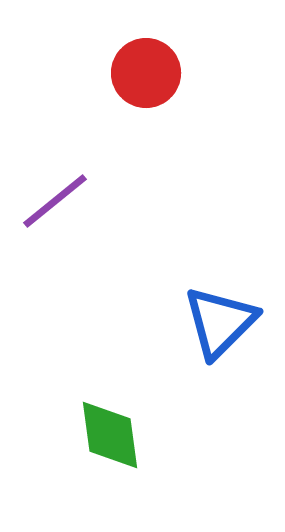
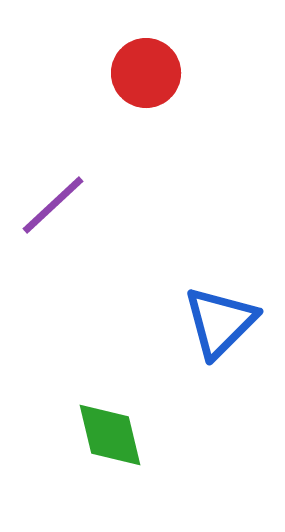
purple line: moved 2 px left, 4 px down; rotated 4 degrees counterclockwise
green diamond: rotated 6 degrees counterclockwise
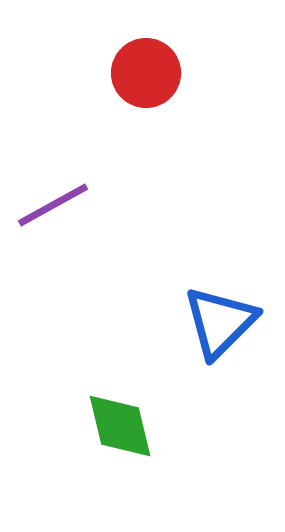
purple line: rotated 14 degrees clockwise
green diamond: moved 10 px right, 9 px up
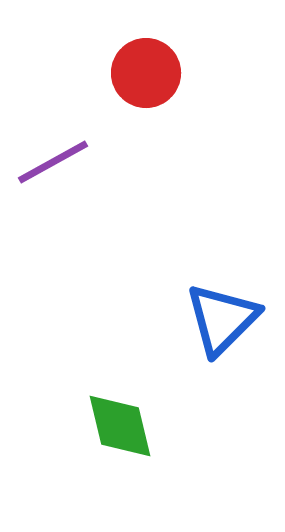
purple line: moved 43 px up
blue triangle: moved 2 px right, 3 px up
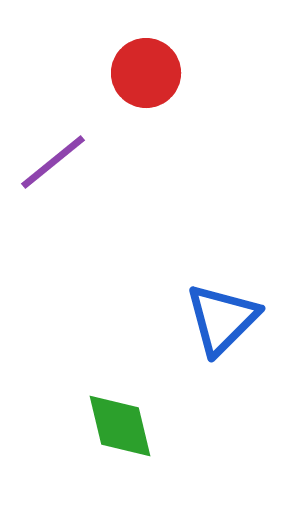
purple line: rotated 10 degrees counterclockwise
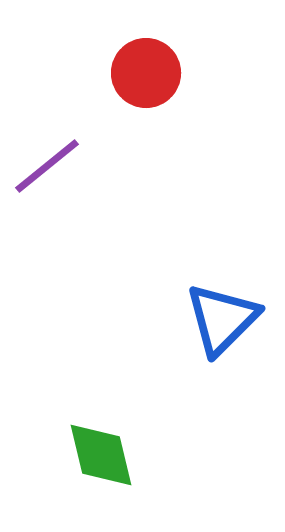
purple line: moved 6 px left, 4 px down
green diamond: moved 19 px left, 29 px down
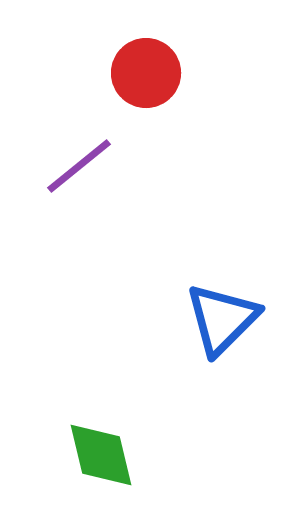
purple line: moved 32 px right
